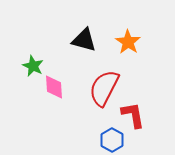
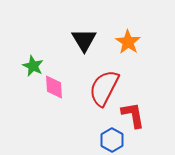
black triangle: rotated 44 degrees clockwise
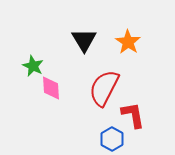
pink diamond: moved 3 px left, 1 px down
blue hexagon: moved 1 px up
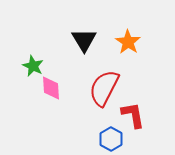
blue hexagon: moved 1 px left
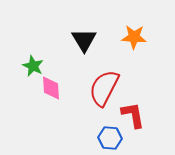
orange star: moved 6 px right, 5 px up; rotated 30 degrees counterclockwise
blue hexagon: moved 1 px left, 1 px up; rotated 25 degrees counterclockwise
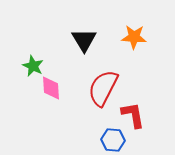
red semicircle: moved 1 px left
blue hexagon: moved 3 px right, 2 px down
